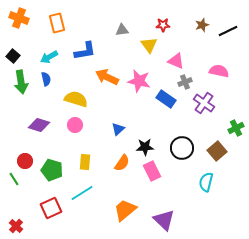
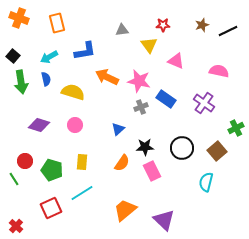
gray cross: moved 44 px left, 25 px down
yellow semicircle: moved 3 px left, 7 px up
yellow rectangle: moved 3 px left
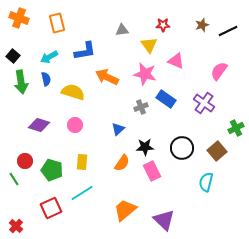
pink semicircle: rotated 66 degrees counterclockwise
pink star: moved 6 px right, 7 px up
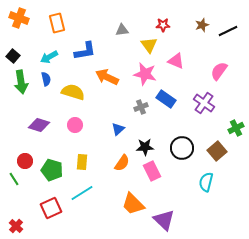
orange trapezoid: moved 8 px right, 6 px up; rotated 95 degrees counterclockwise
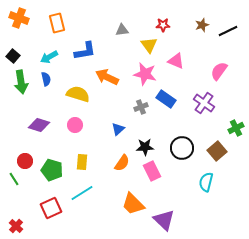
yellow semicircle: moved 5 px right, 2 px down
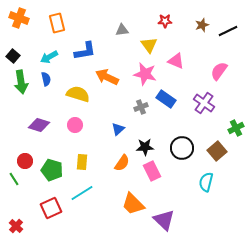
red star: moved 2 px right, 4 px up
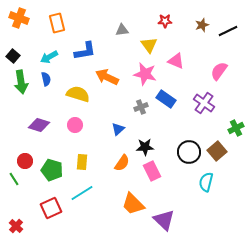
black circle: moved 7 px right, 4 px down
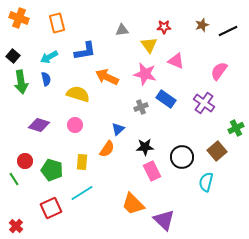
red star: moved 1 px left, 6 px down
black circle: moved 7 px left, 5 px down
orange semicircle: moved 15 px left, 14 px up
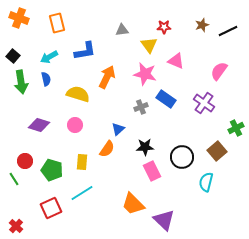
orange arrow: rotated 90 degrees clockwise
